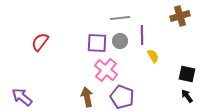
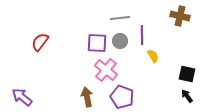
brown cross: rotated 30 degrees clockwise
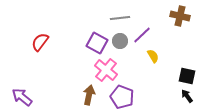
purple line: rotated 48 degrees clockwise
purple square: rotated 25 degrees clockwise
black square: moved 2 px down
brown arrow: moved 2 px right, 2 px up; rotated 24 degrees clockwise
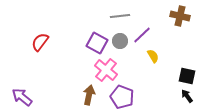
gray line: moved 2 px up
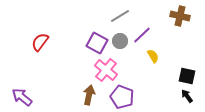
gray line: rotated 24 degrees counterclockwise
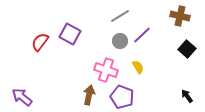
purple square: moved 27 px left, 9 px up
yellow semicircle: moved 15 px left, 11 px down
pink cross: rotated 20 degrees counterclockwise
black square: moved 27 px up; rotated 30 degrees clockwise
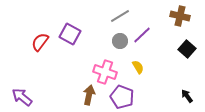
pink cross: moved 1 px left, 2 px down
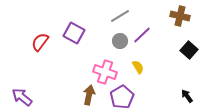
purple square: moved 4 px right, 1 px up
black square: moved 2 px right, 1 px down
purple pentagon: rotated 20 degrees clockwise
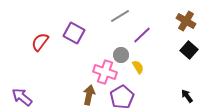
brown cross: moved 6 px right, 5 px down; rotated 18 degrees clockwise
gray circle: moved 1 px right, 14 px down
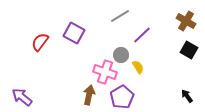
black square: rotated 12 degrees counterclockwise
